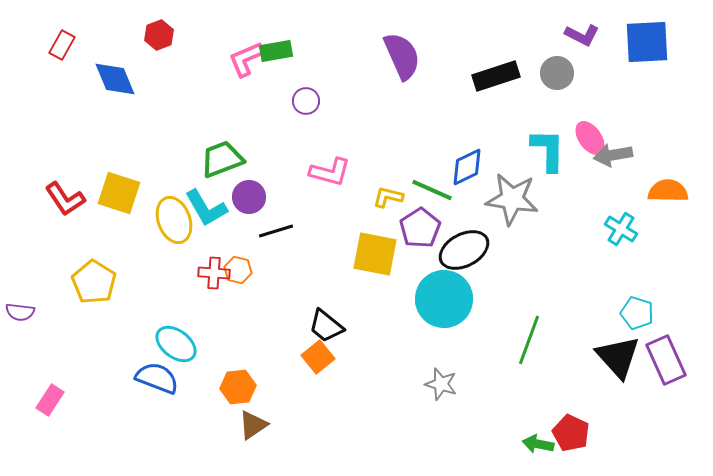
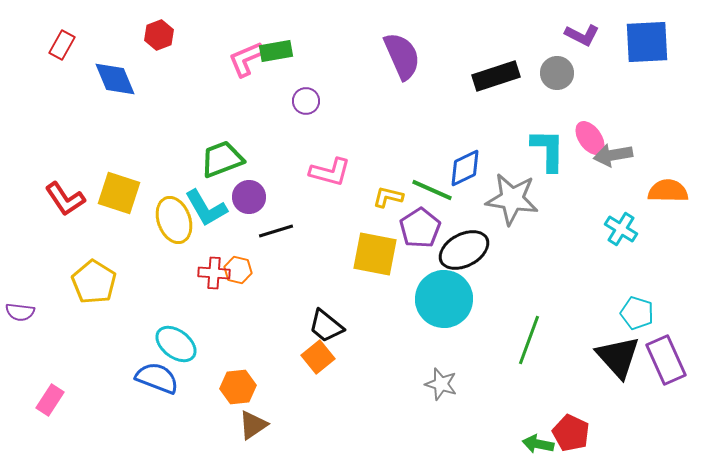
blue diamond at (467, 167): moved 2 px left, 1 px down
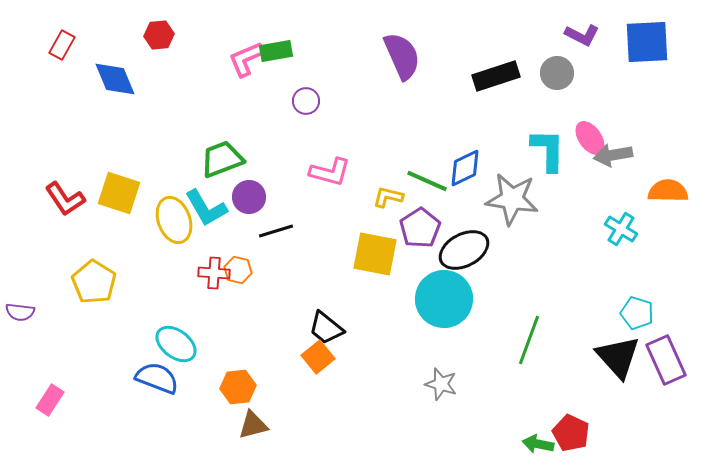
red hexagon at (159, 35): rotated 16 degrees clockwise
green line at (432, 190): moved 5 px left, 9 px up
black trapezoid at (326, 326): moved 2 px down
brown triangle at (253, 425): rotated 20 degrees clockwise
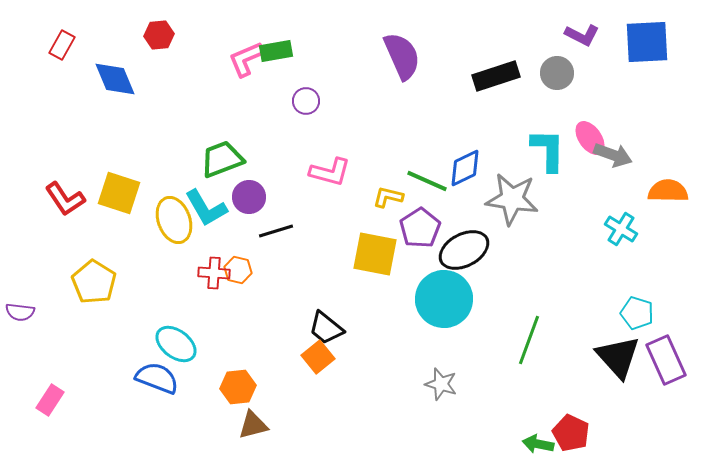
gray arrow at (613, 155): rotated 150 degrees counterclockwise
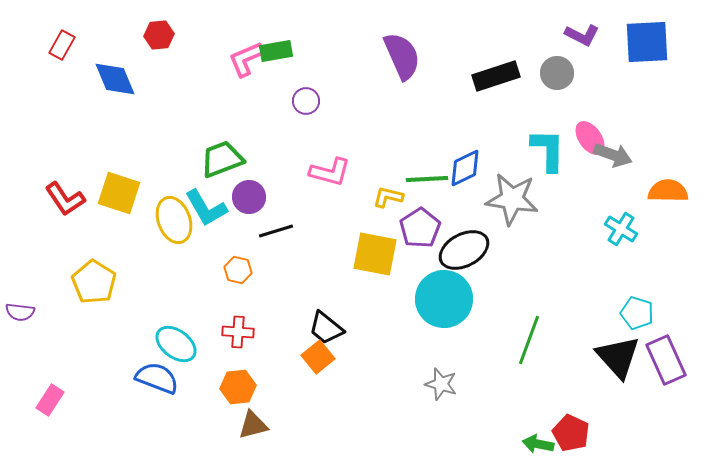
green line at (427, 181): moved 2 px up; rotated 27 degrees counterclockwise
red cross at (214, 273): moved 24 px right, 59 px down
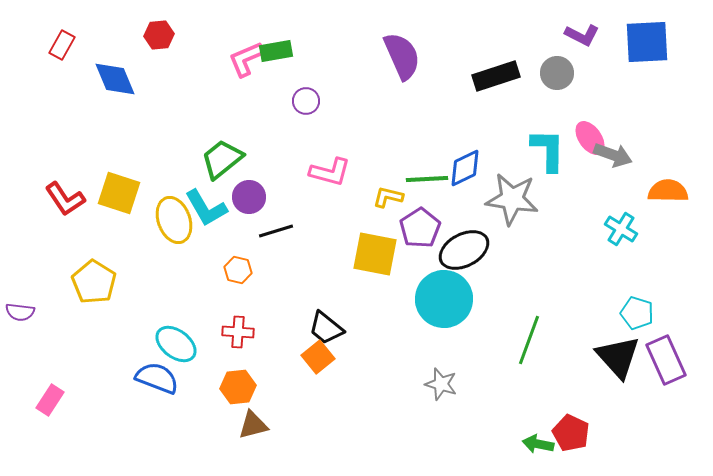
green trapezoid at (222, 159): rotated 18 degrees counterclockwise
